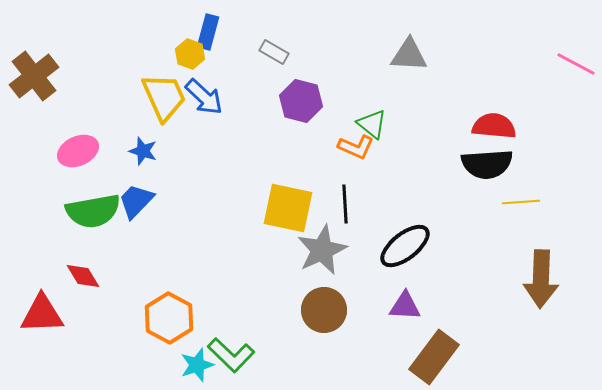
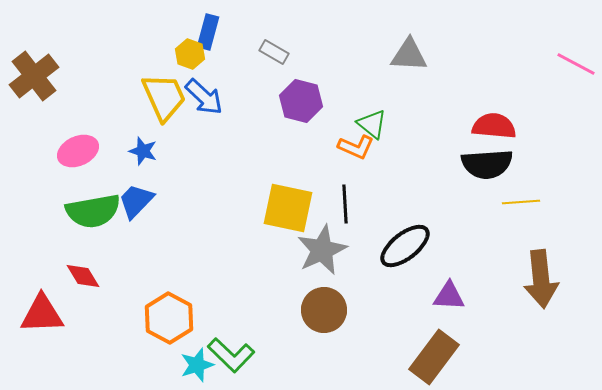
brown arrow: rotated 8 degrees counterclockwise
purple triangle: moved 44 px right, 10 px up
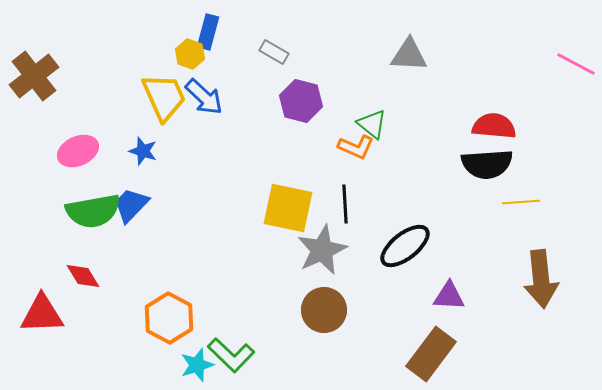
blue trapezoid: moved 5 px left, 4 px down
brown rectangle: moved 3 px left, 3 px up
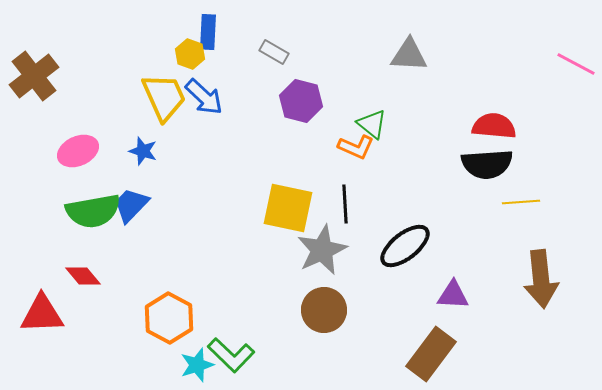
blue rectangle: rotated 12 degrees counterclockwise
red diamond: rotated 9 degrees counterclockwise
purple triangle: moved 4 px right, 1 px up
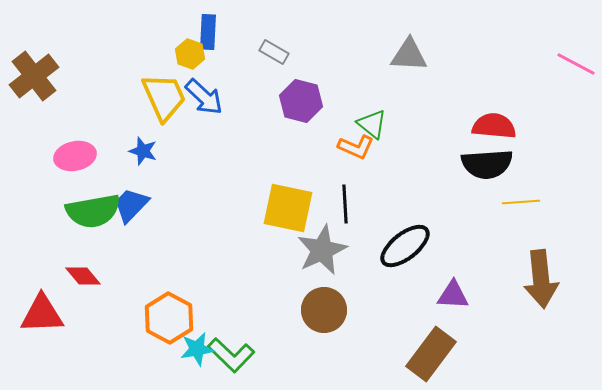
pink ellipse: moved 3 px left, 5 px down; rotated 12 degrees clockwise
cyan star: moved 16 px up; rotated 8 degrees clockwise
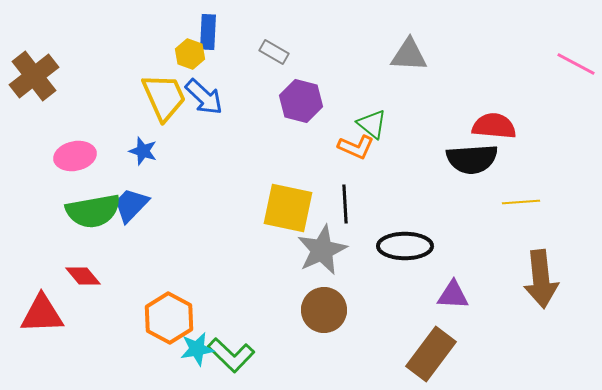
black semicircle: moved 15 px left, 5 px up
black ellipse: rotated 38 degrees clockwise
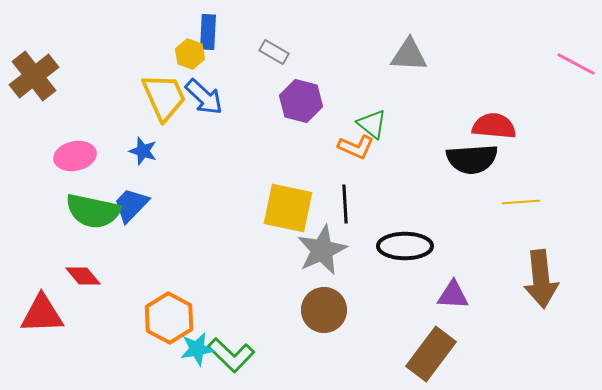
green semicircle: rotated 22 degrees clockwise
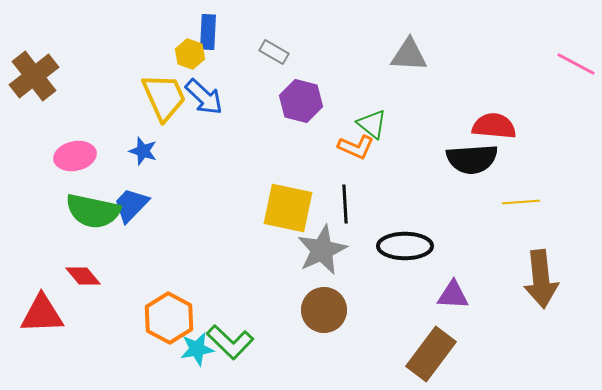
green L-shape: moved 1 px left, 13 px up
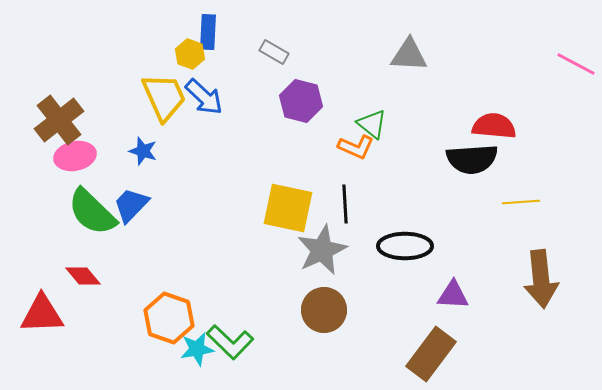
brown cross: moved 25 px right, 44 px down
green semicircle: moved 1 px left, 1 px down; rotated 32 degrees clockwise
orange hexagon: rotated 9 degrees counterclockwise
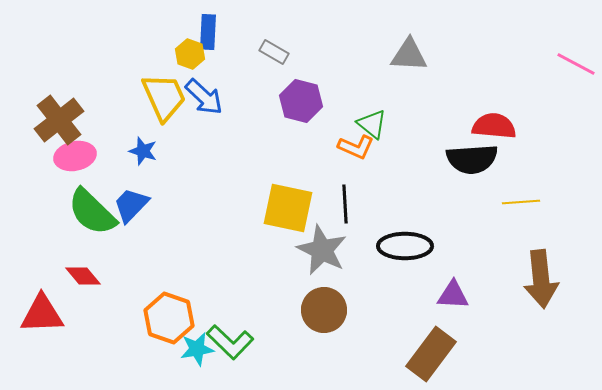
gray star: rotated 21 degrees counterclockwise
